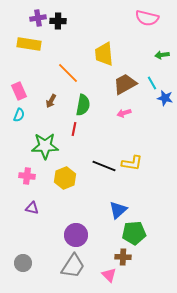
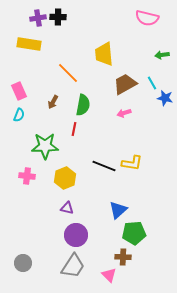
black cross: moved 4 px up
brown arrow: moved 2 px right, 1 px down
purple triangle: moved 35 px right
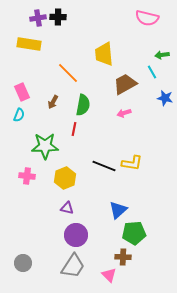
cyan line: moved 11 px up
pink rectangle: moved 3 px right, 1 px down
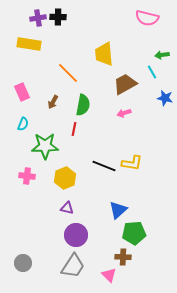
cyan semicircle: moved 4 px right, 9 px down
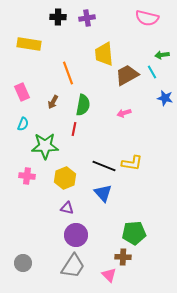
purple cross: moved 49 px right
orange line: rotated 25 degrees clockwise
brown trapezoid: moved 2 px right, 9 px up
blue triangle: moved 15 px left, 17 px up; rotated 30 degrees counterclockwise
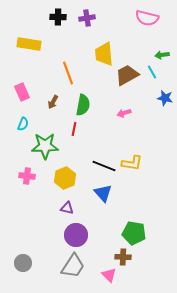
green pentagon: rotated 15 degrees clockwise
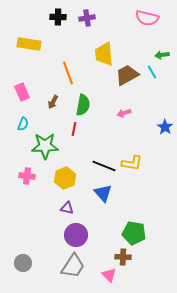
blue star: moved 29 px down; rotated 21 degrees clockwise
